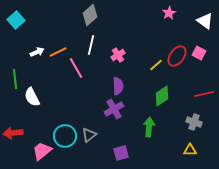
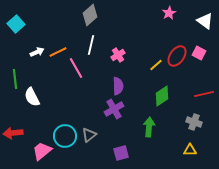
cyan square: moved 4 px down
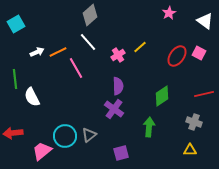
cyan square: rotated 12 degrees clockwise
white line: moved 3 px left, 3 px up; rotated 54 degrees counterclockwise
yellow line: moved 16 px left, 18 px up
purple cross: rotated 24 degrees counterclockwise
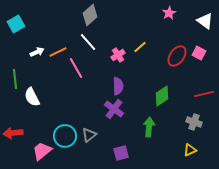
yellow triangle: rotated 24 degrees counterclockwise
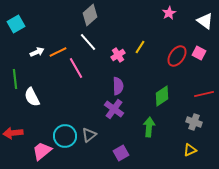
yellow line: rotated 16 degrees counterclockwise
purple square: rotated 14 degrees counterclockwise
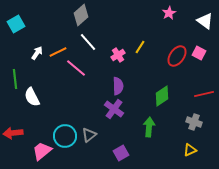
gray diamond: moved 9 px left
white arrow: moved 1 px down; rotated 32 degrees counterclockwise
pink line: rotated 20 degrees counterclockwise
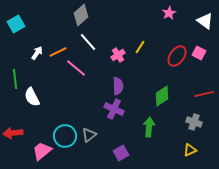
purple cross: rotated 12 degrees counterclockwise
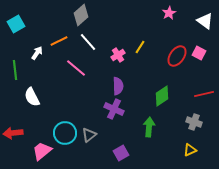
orange line: moved 1 px right, 11 px up
green line: moved 9 px up
cyan circle: moved 3 px up
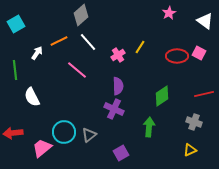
red ellipse: rotated 55 degrees clockwise
pink line: moved 1 px right, 2 px down
cyan circle: moved 1 px left, 1 px up
pink trapezoid: moved 3 px up
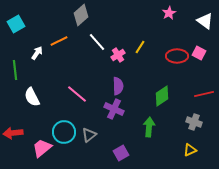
white line: moved 9 px right
pink line: moved 24 px down
